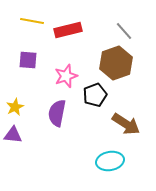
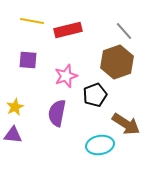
brown hexagon: moved 1 px right, 1 px up
cyan ellipse: moved 10 px left, 16 px up
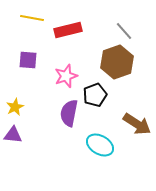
yellow line: moved 3 px up
purple semicircle: moved 12 px right
brown arrow: moved 11 px right
cyan ellipse: rotated 40 degrees clockwise
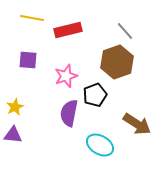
gray line: moved 1 px right
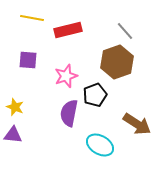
yellow star: rotated 24 degrees counterclockwise
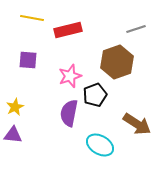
gray line: moved 11 px right, 2 px up; rotated 66 degrees counterclockwise
pink star: moved 4 px right
yellow star: rotated 24 degrees clockwise
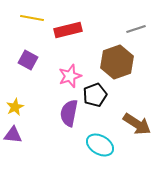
purple square: rotated 24 degrees clockwise
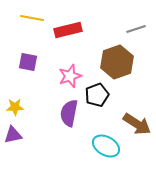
purple square: moved 2 px down; rotated 18 degrees counterclockwise
black pentagon: moved 2 px right
yellow star: rotated 24 degrees clockwise
purple triangle: rotated 18 degrees counterclockwise
cyan ellipse: moved 6 px right, 1 px down
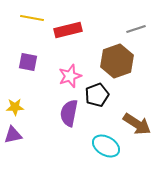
brown hexagon: moved 1 px up
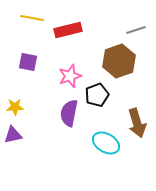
gray line: moved 1 px down
brown hexagon: moved 2 px right
brown arrow: moved 1 px up; rotated 40 degrees clockwise
cyan ellipse: moved 3 px up
